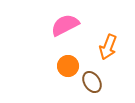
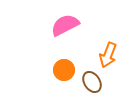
orange arrow: moved 8 px down
orange circle: moved 4 px left, 4 px down
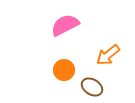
orange arrow: rotated 30 degrees clockwise
brown ellipse: moved 5 px down; rotated 25 degrees counterclockwise
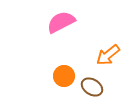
pink semicircle: moved 4 px left, 3 px up
orange circle: moved 6 px down
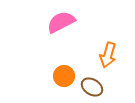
orange arrow: rotated 35 degrees counterclockwise
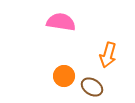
pink semicircle: rotated 36 degrees clockwise
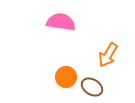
orange arrow: rotated 15 degrees clockwise
orange circle: moved 2 px right, 1 px down
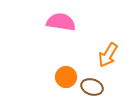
brown ellipse: rotated 15 degrees counterclockwise
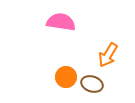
brown ellipse: moved 3 px up
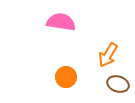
brown ellipse: moved 26 px right
